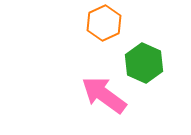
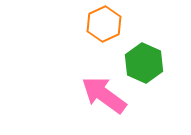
orange hexagon: moved 1 px down
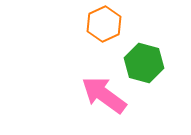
green hexagon: rotated 9 degrees counterclockwise
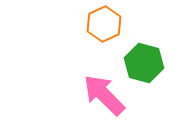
pink arrow: rotated 9 degrees clockwise
